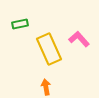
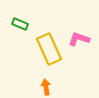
green rectangle: rotated 35 degrees clockwise
pink L-shape: rotated 30 degrees counterclockwise
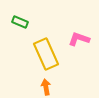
green rectangle: moved 2 px up
yellow rectangle: moved 3 px left, 5 px down
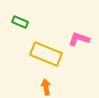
yellow rectangle: rotated 44 degrees counterclockwise
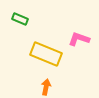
green rectangle: moved 3 px up
orange arrow: rotated 21 degrees clockwise
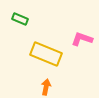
pink L-shape: moved 3 px right
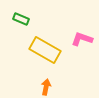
green rectangle: moved 1 px right
yellow rectangle: moved 1 px left, 4 px up; rotated 8 degrees clockwise
